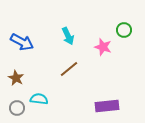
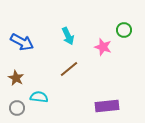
cyan semicircle: moved 2 px up
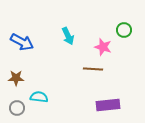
brown line: moved 24 px right; rotated 42 degrees clockwise
brown star: rotated 28 degrees counterclockwise
purple rectangle: moved 1 px right, 1 px up
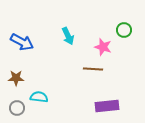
purple rectangle: moved 1 px left, 1 px down
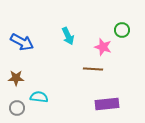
green circle: moved 2 px left
purple rectangle: moved 2 px up
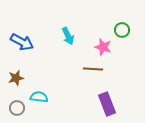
brown star: rotated 14 degrees counterclockwise
purple rectangle: rotated 75 degrees clockwise
